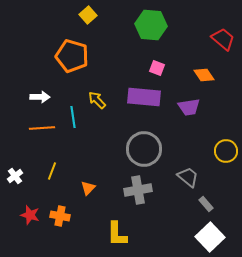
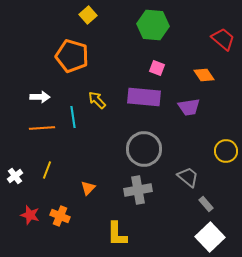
green hexagon: moved 2 px right
yellow line: moved 5 px left, 1 px up
orange cross: rotated 12 degrees clockwise
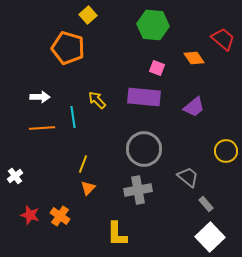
orange pentagon: moved 4 px left, 8 px up
orange diamond: moved 10 px left, 17 px up
purple trapezoid: moved 5 px right; rotated 30 degrees counterclockwise
yellow line: moved 36 px right, 6 px up
orange cross: rotated 12 degrees clockwise
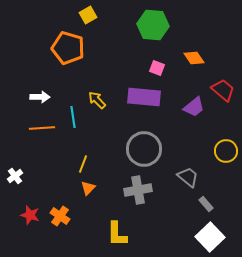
yellow square: rotated 12 degrees clockwise
red trapezoid: moved 51 px down
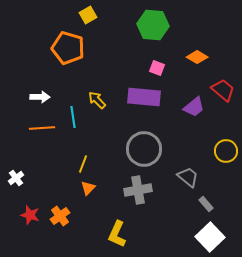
orange diamond: moved 3 px right, 1 px up; rotated 25 degrees counterclockwise
white cross: moved 1 px right, 2 px down
orange cross: rotated 18 degrees clockwise
yellow L-shape: rotated 24 degrees clockwise
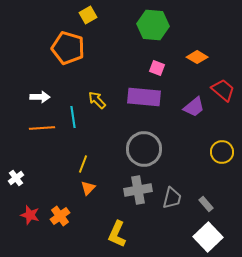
yellow circle: moved 4 px left, 1 px down
gray trapezoid: moved 16 px left, 21 px down; rotated 65 degrees clockwise
white square: moved 2 px left
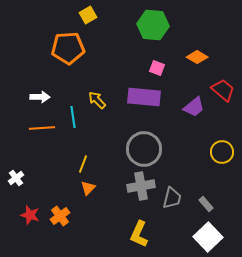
orange pentagon: rotated 20 degrees counterclockwise
gray cross: moved 3 px right, 4 px up
yellow L-shape: moved 22 px right
